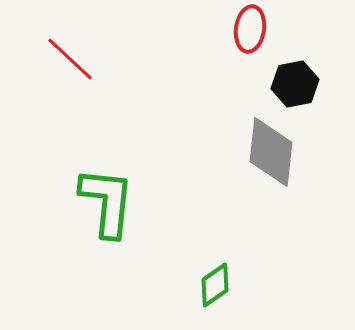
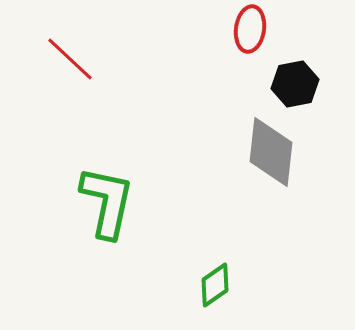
green L-shape: rotated 6 degrees clockwise
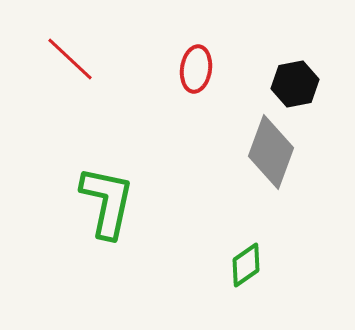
red ellipse: moved 54 px left, 40 px down
gray diamond: rotated 14 degrees clockwise
green diamond: moved 31 px right, 20 px up
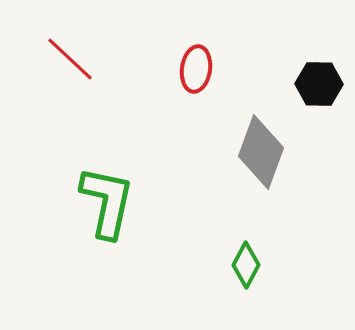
black hexagon: moved 24 px right; rotated 12 degrees clockwise
gray diamond: moved 10 px left
green diamond: rotated 27 degrees counterclockwise
